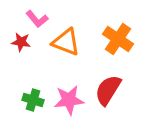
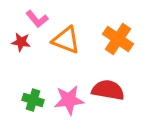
orange triangle: moved 2 px up
red semicircle: rotated 68 degrees clockwise
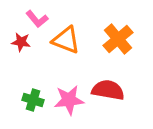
orange cross: rotated 16 degrees clockwise
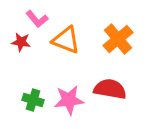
red semicircle: moved 2 px right, 1 px up
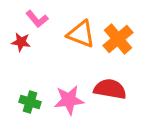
orange triangle: moved 15 px right, 6 px up
green cross: moved 3 px left, 2 px down
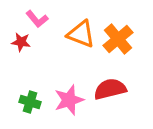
red semicircle: rotated 24 degrees counterclockwise
pink star: rotated 12 degrees counterclockwise
